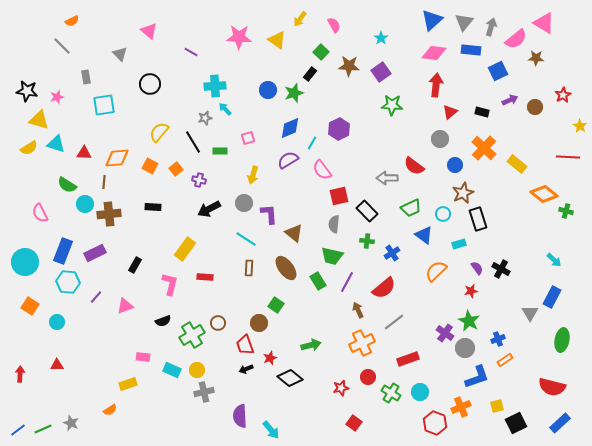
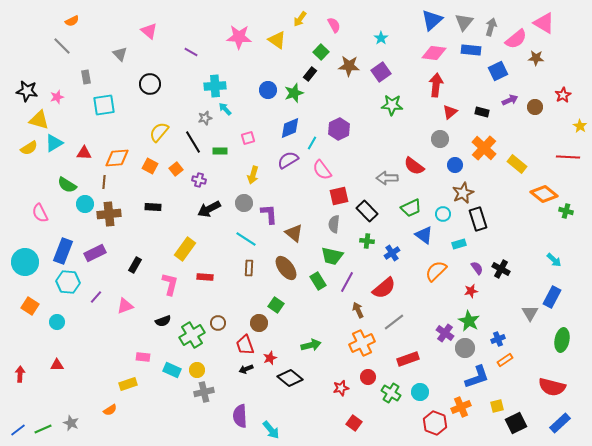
cyan triangle at (56, 144): moved 2 px left, 1 px up; rotated 48 degrees counterclockwise
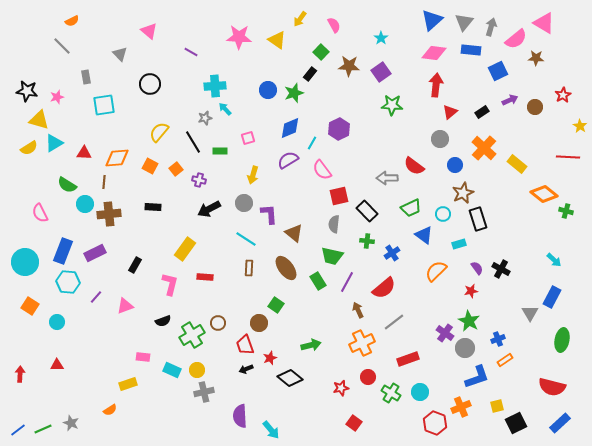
black rectangle at (482, 112): rotated 48 degrees counterclockwise
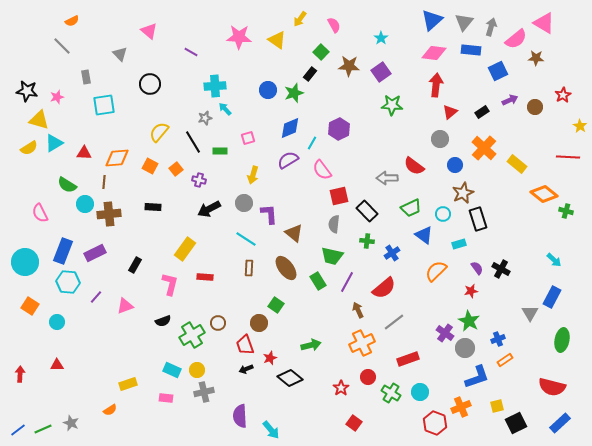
pink rectangle at (143, 357): moved 23 px right, 41 px down
red star at (341, 388): rotated 21 degrees counterclockwise
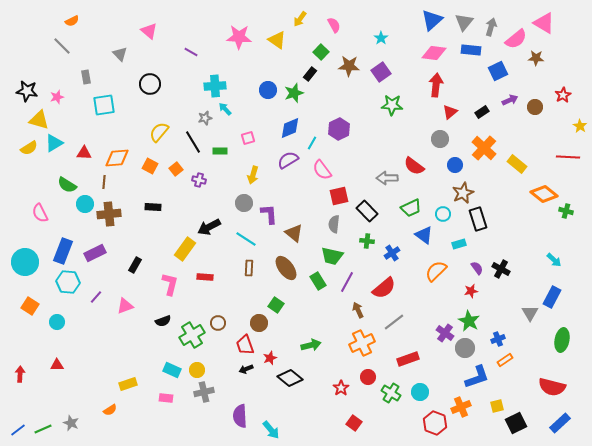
black arrow at (209, 209): moved 18 px down
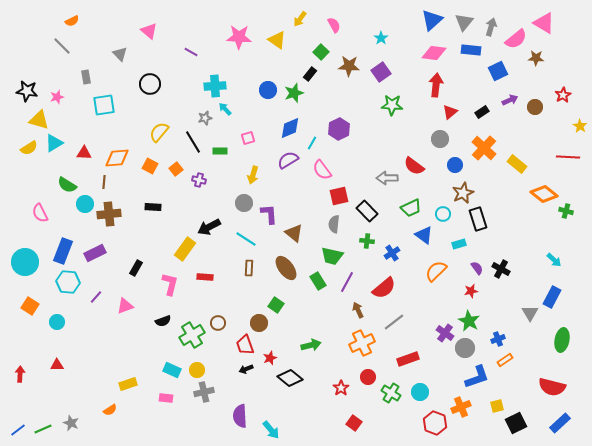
black rectangle at (135, 265): moved 1 px right, 3 px down
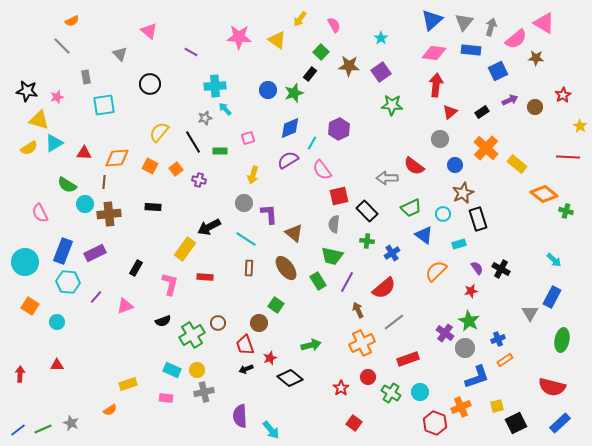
orange cross at (484, 148): moved 2 px right
